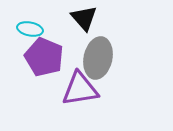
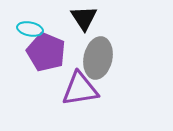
black triangle: rotated 8 degrees clockwise
purple pentagon: moved 2 px right, 5 px up
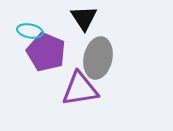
cyan ellipse: moved 2 px down
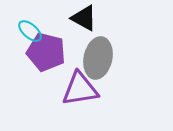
black triangle: rotated 28 degrees counterclockwise
cyan ellipse: rotated 30 degrees clockwise
purple pentagon: rotated 9 degrees counterclockwise
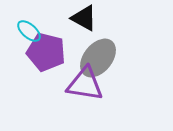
cyan ellipse: moved 1 px left
gray ellipse: rotated 27 degrees clockwise
purple triangle: moved 5 px right, 5 px up; rotated 18 degrees clockwise
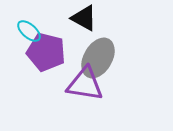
gray ellipse: rotated 9 degrees counterclockwise
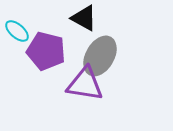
cyan ellipse: moved 12 px left
purple pentagon: moved 1 px up
gray ellipse: moved 2 px right, 2 px up
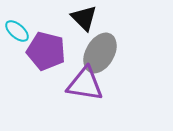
black triangle: rotated 16 degrees clockwise
gray ellipse: moved 3 px up
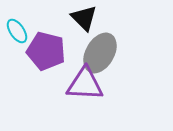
cyan ellipse: rotated 15 degrees clockwise
purple triangle: rotated 6 degrees counterclockwise
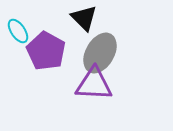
cyan ellipse: moved 1 px right
purple pentagon: rotated 15 degrees clockwise
purple triangle: moved 9 px right
